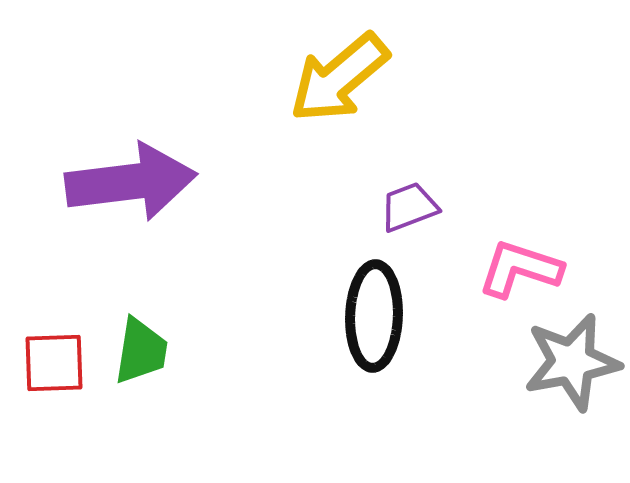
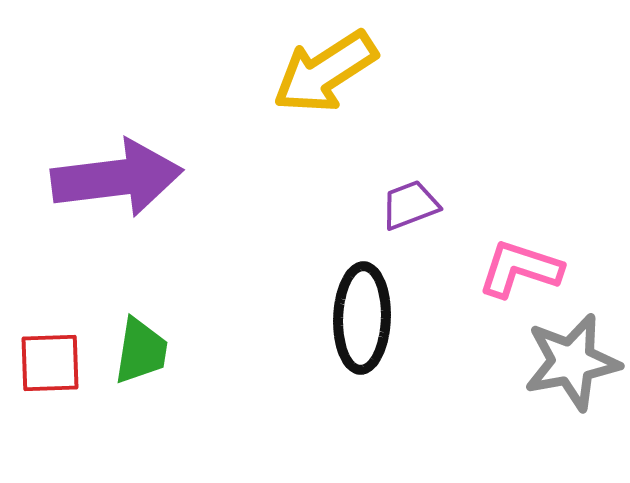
yellow arrow: moved 14 px left, 6 px up; rotated 7 degrees clockwise
purple arrow: moved 14 px left, 4 px up
purple trapezoid: moved 1 px right, 2 px up
black ellipse: moved 12 px left, 2 px down
red square: moved 4 px left
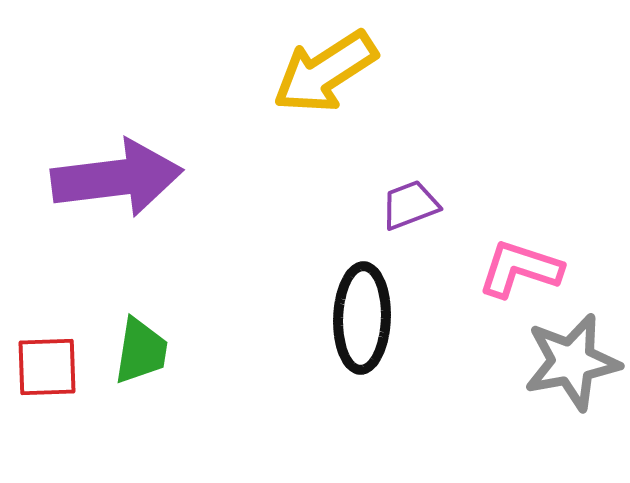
red square: moved 3 px left, 4 px down
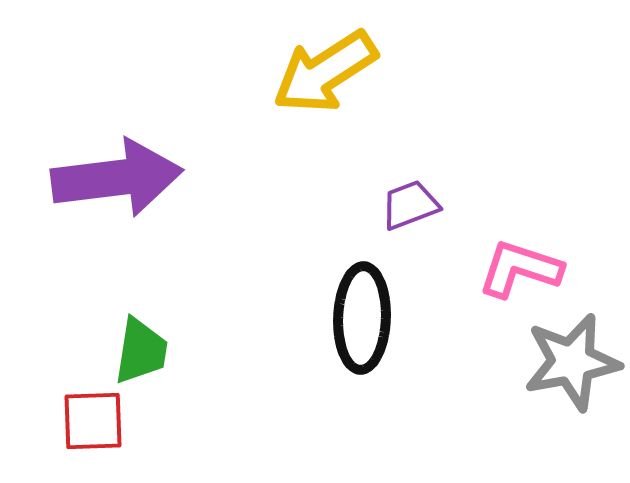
red square: moved 46 px right, 54 px down
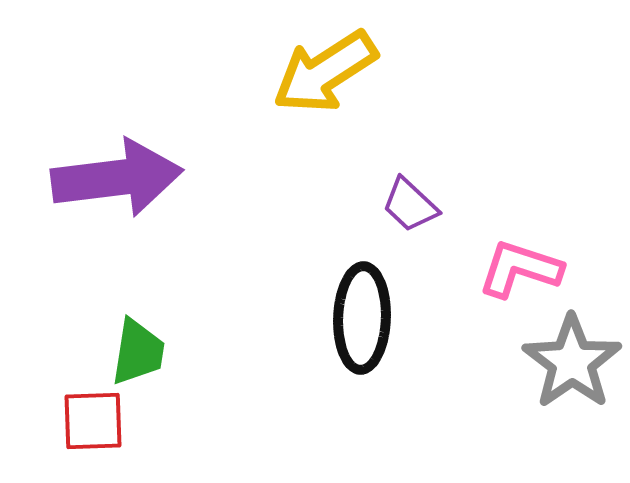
purple trapezoid: rotated 116 degrees counterclockwise
green trapezoid: moved 3 px left, 1 px down
gray star: rotated 24 degrees counterclockwise
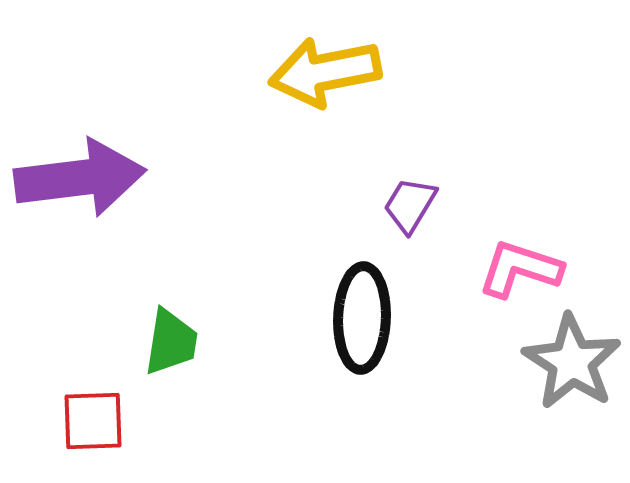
yellow arrow: rotated 22 degrees clockwise
purple arrow: moved 37 px left
purple trapezoid: rotated 78 degrees clockwise
green trapezoid: moved 33 px right, 10 px up
gray star: rotated 4 degrees counterclockwise
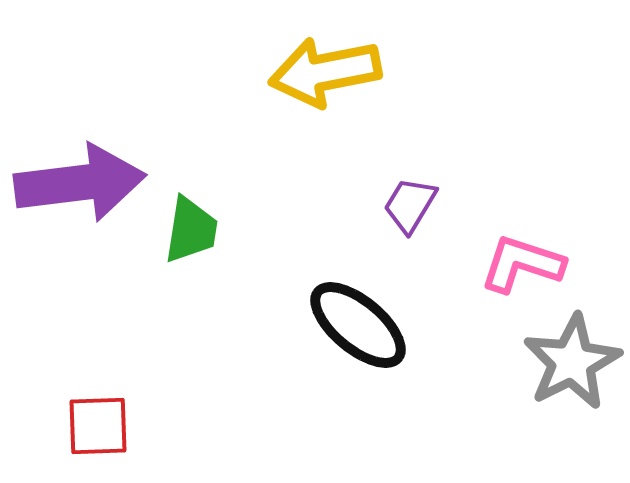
purple arrow: moved 5 px down
pink L-shape: moved 2 px right, 5 px up
black ellipse: moved 4 px left, 7 px down; rotated 52 degrees counterclockwise
green trapezoid: moved 20 px right, 112 px up
gray star: rotated 12 degrees clockwise
red square: moved 5 px right, 5 px down
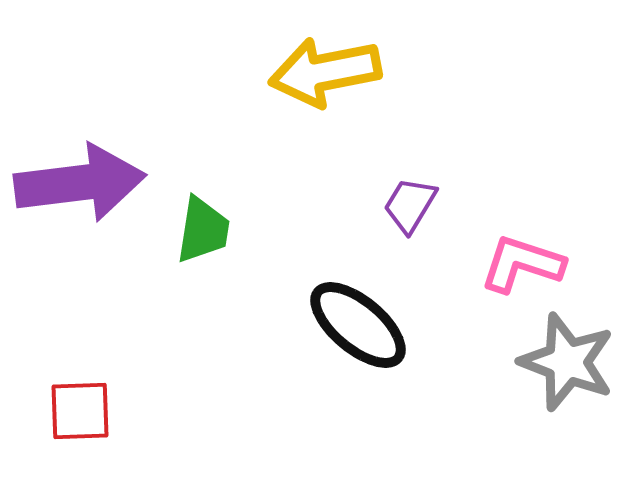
green trapezoid: moved 12 px right
gray star: moved 5 px left; rotated 24 degrees counterclockwise
red square: moved 18 px left, 15 px up
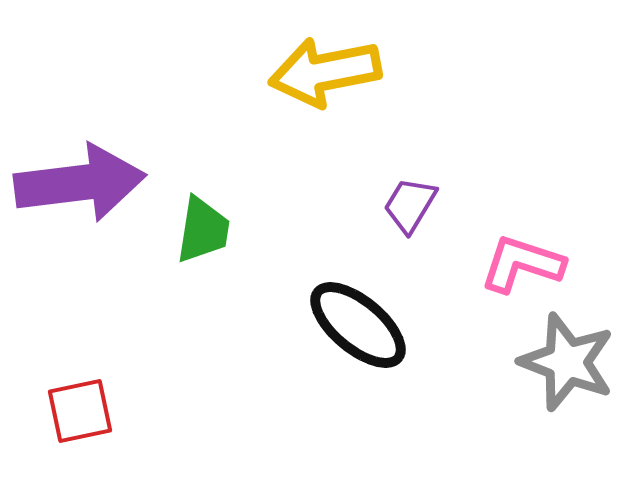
red square: rotated 10 degrees counterclockwise
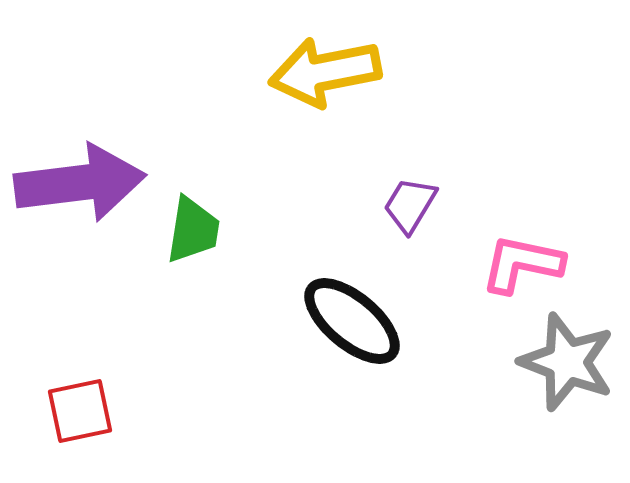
green trapezoid: moved 10 px left
pink L-shape: rotated 6 degrees counterclockwise
black ellipse: moved 6 px left, 4 px up
